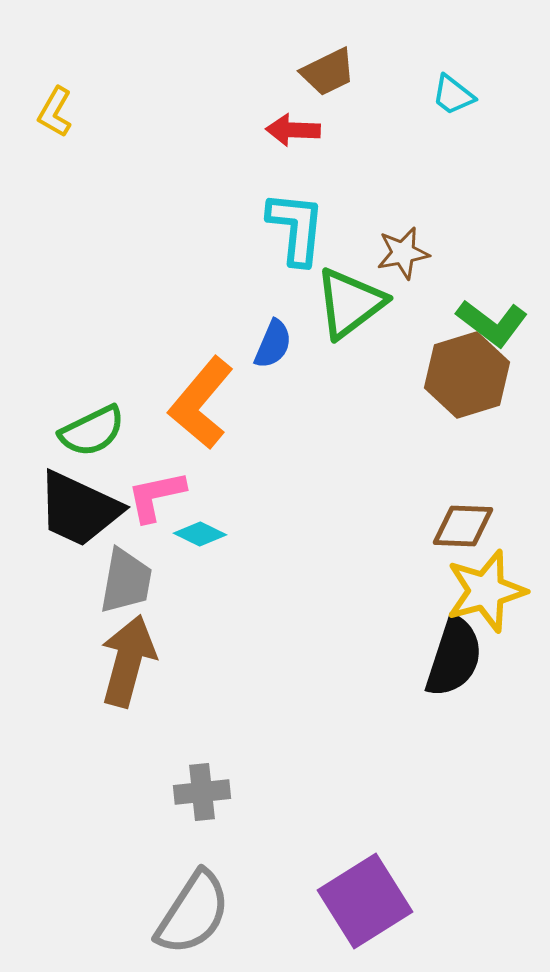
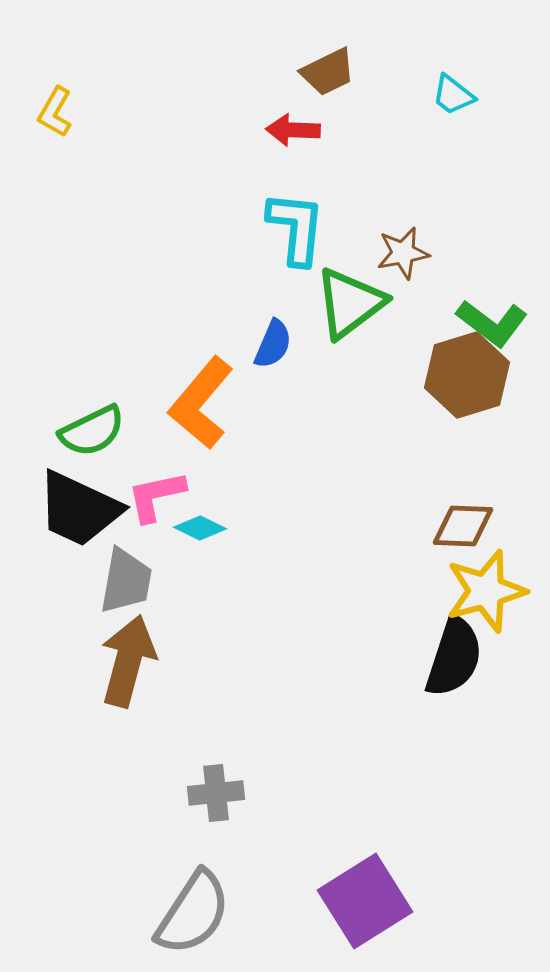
cyan diamond: moved 6 px up
gray cross: moved 14 px right, 1 px down
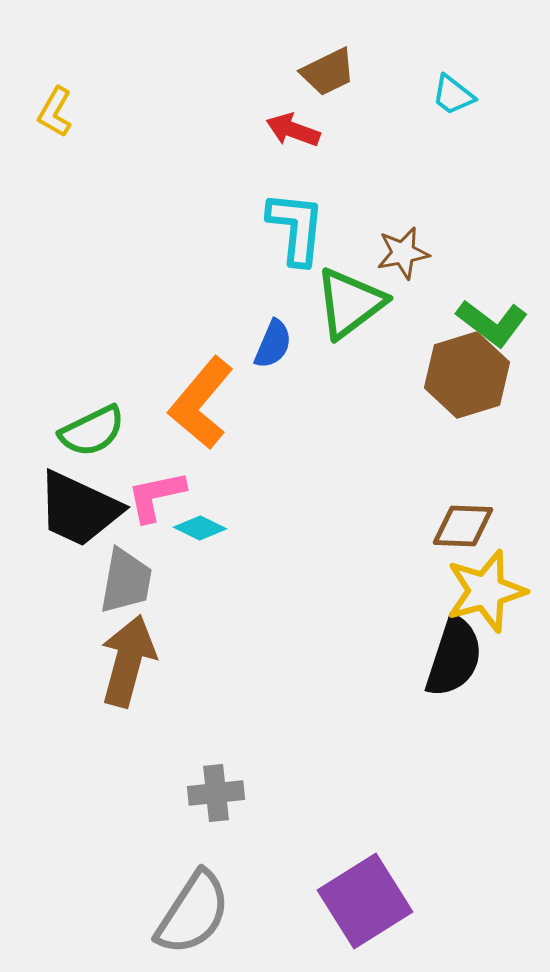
red arrow: rotated 18 degrees clockwise
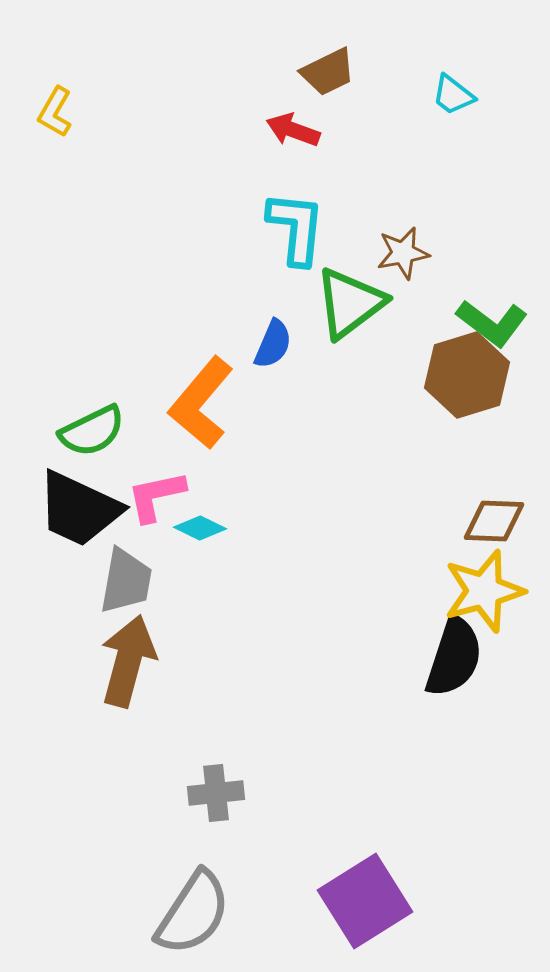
brown diamond: moved 31 px right, 5 px up
yellow star: moved 2 px left
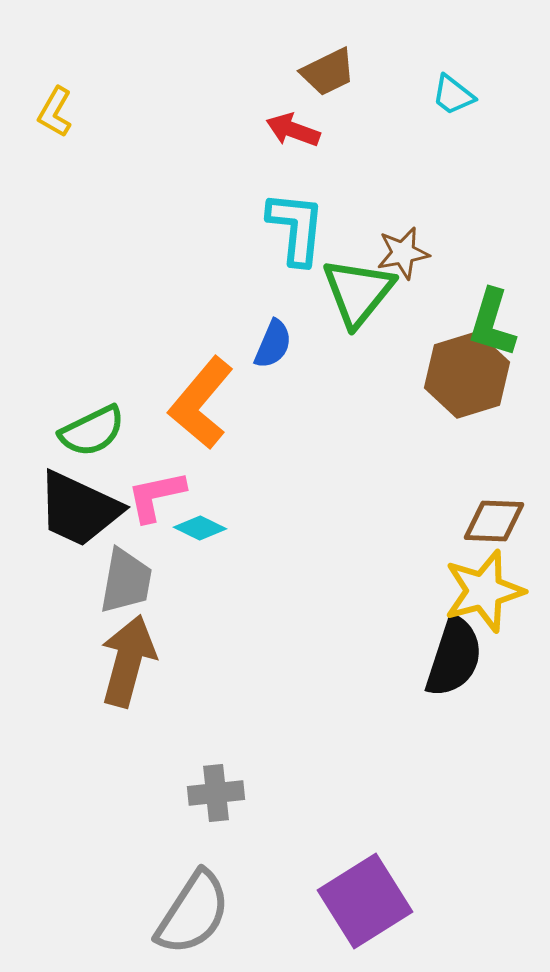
green triangle: moved 8 px right, 11 px up; rotated 14 degrees counterclockwise
green L-shape: rotated 70 degrees clockwise
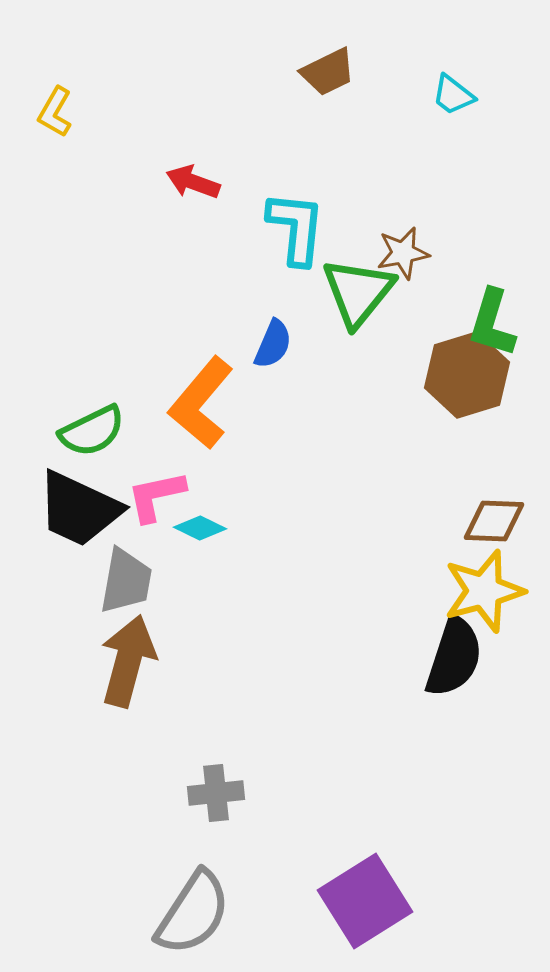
red arrow: moved 100 px left, 52 px down
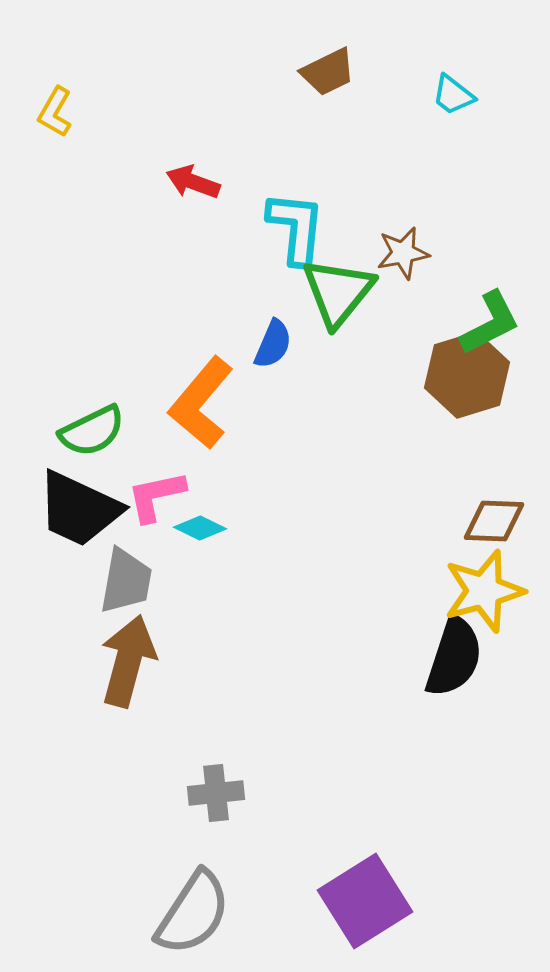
green triangle: moved 20 px left
green L-shape: moved 2 px left; rotated 134 degrees counterclockwise
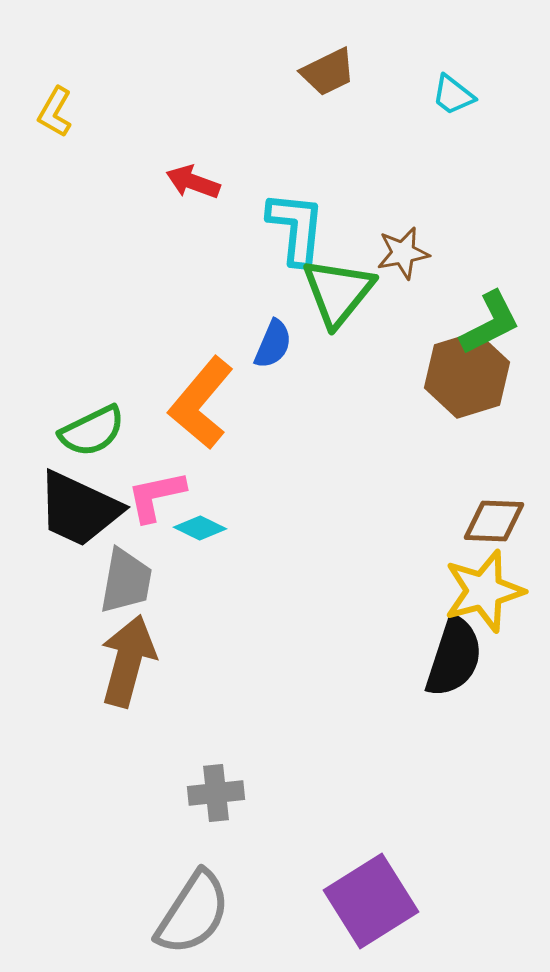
purple square: moved 6 px right
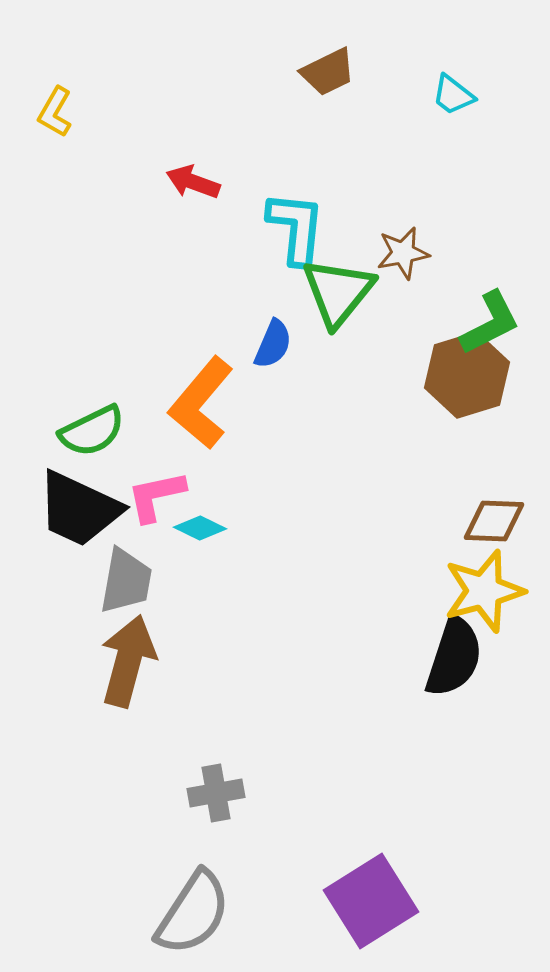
gray cross: rotated 4 degrees counterclockwise
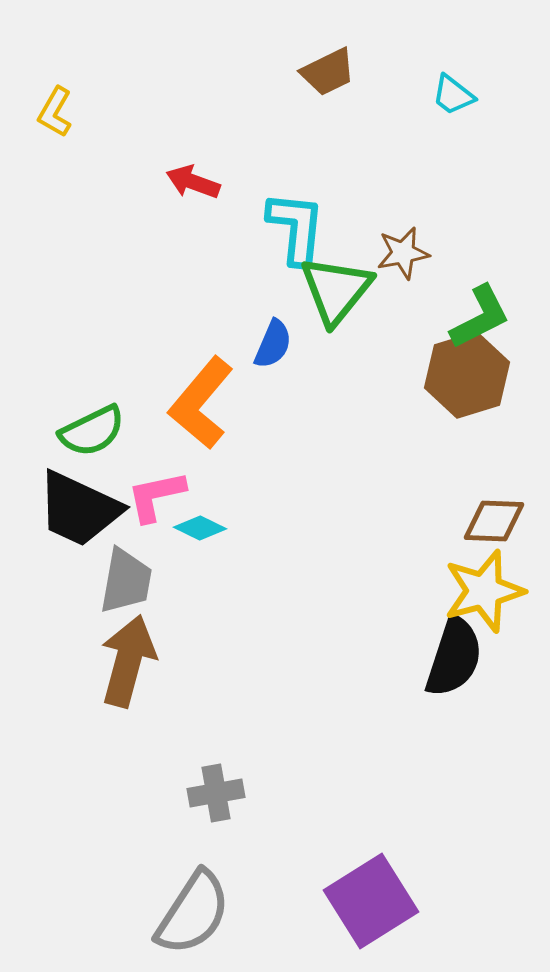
green triangle: moved 2 px left, 2 px up
green L-shape: moved 10 px left, 6 px up
